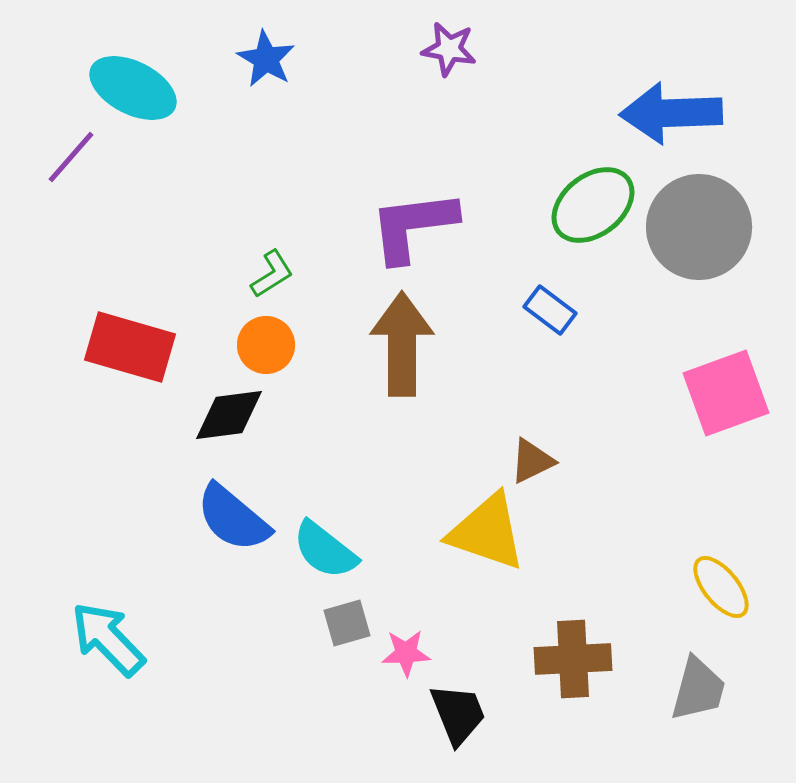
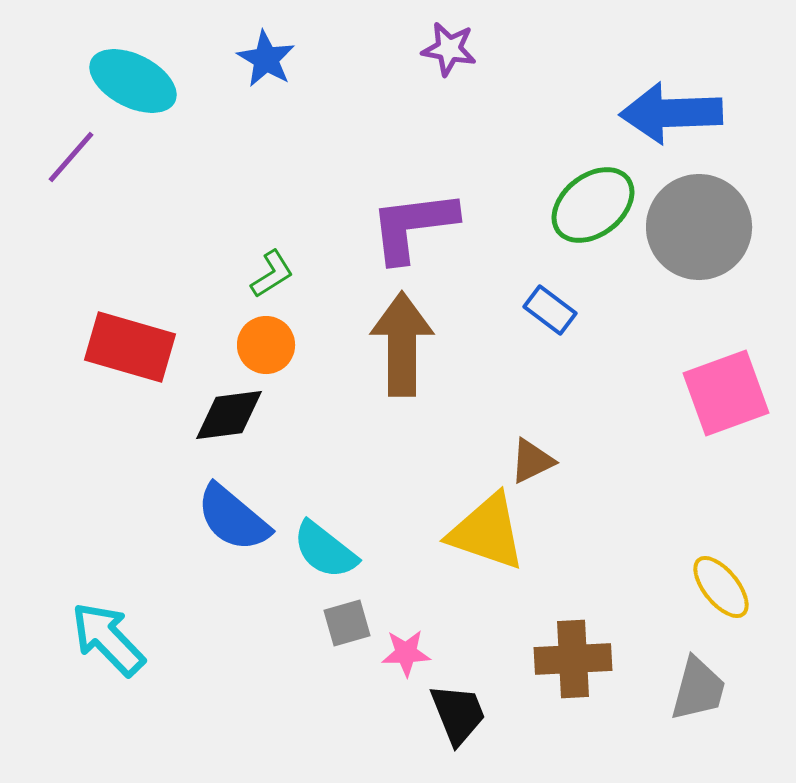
cyan ellipse: moved 7 px up
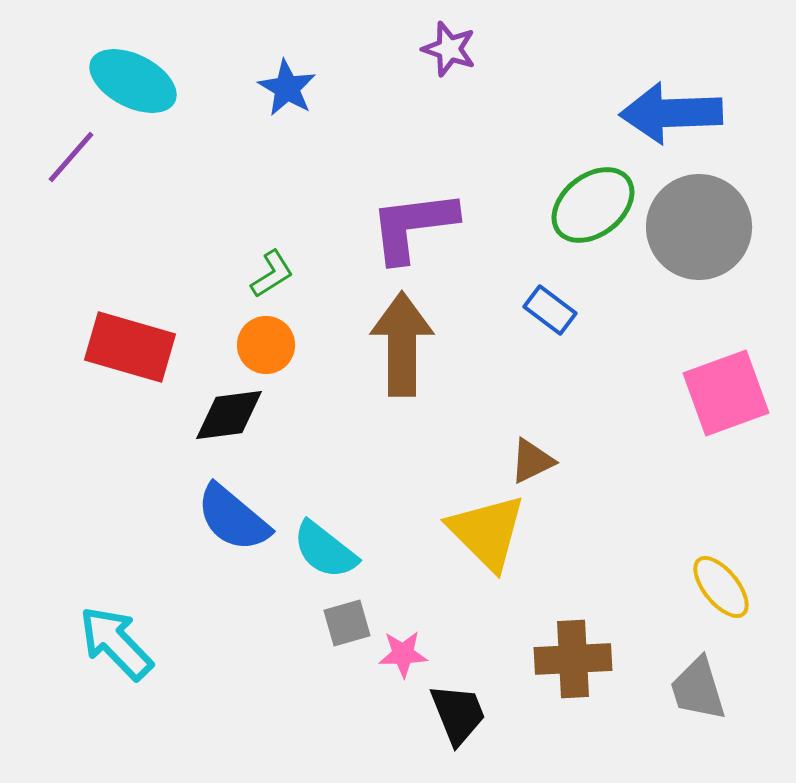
purple star: rotated 8 degrees clockwise
blue star: moved 21 px right, 29 px down
yellow triangle: rotated 26 degrees clockwise
cyan arrow: moved 8 px right, 4 px down
pink star: moved 3 px left, 1 px down
gray trapezoid: rotated 148 degrees clockwise
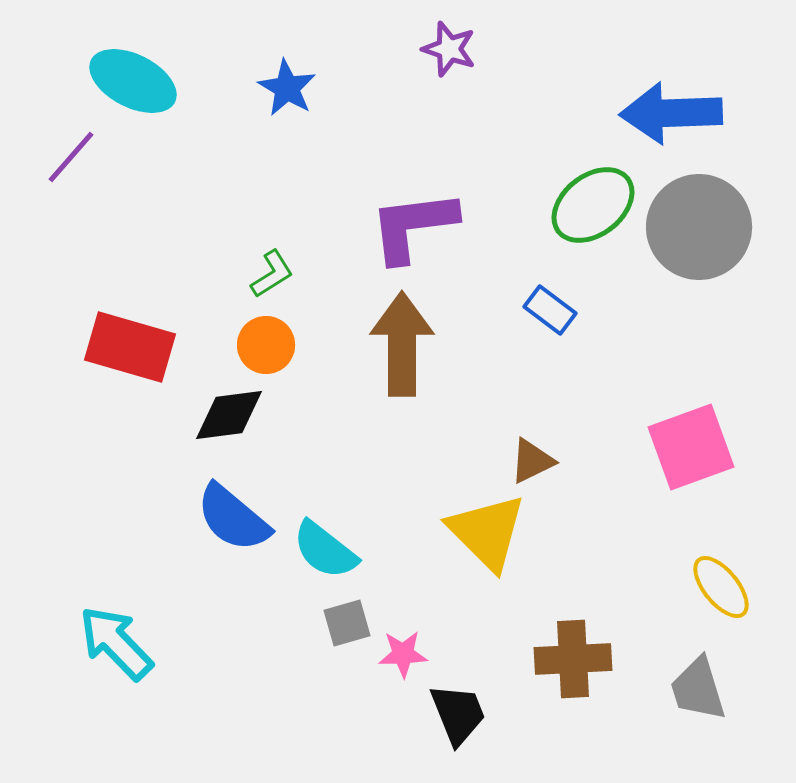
pink square: moved 35 px left, 54 px down
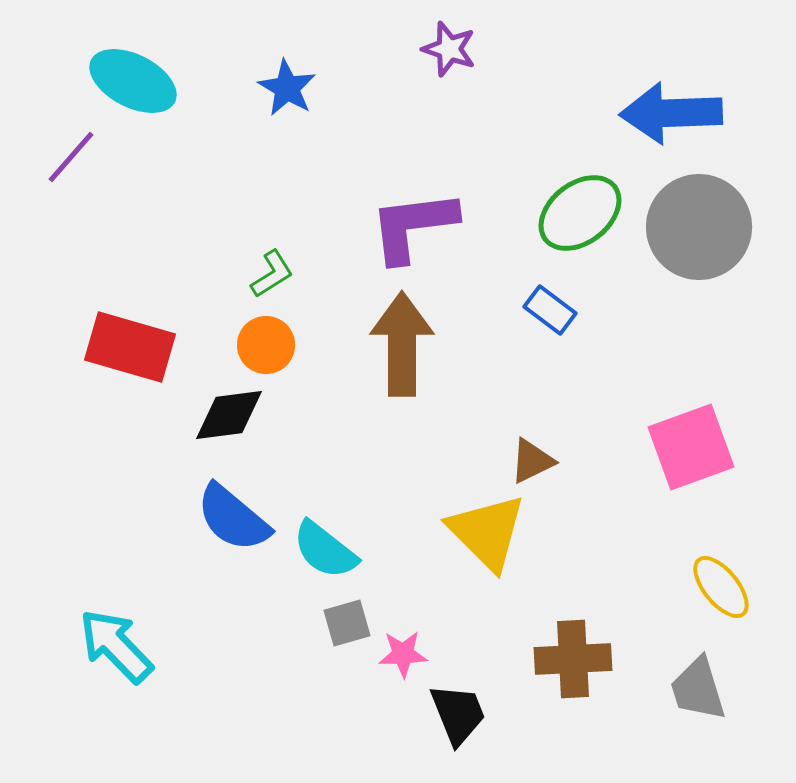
green ellipse: moved 13 px left, 8 px down
cyan arrow: moved 3 px down
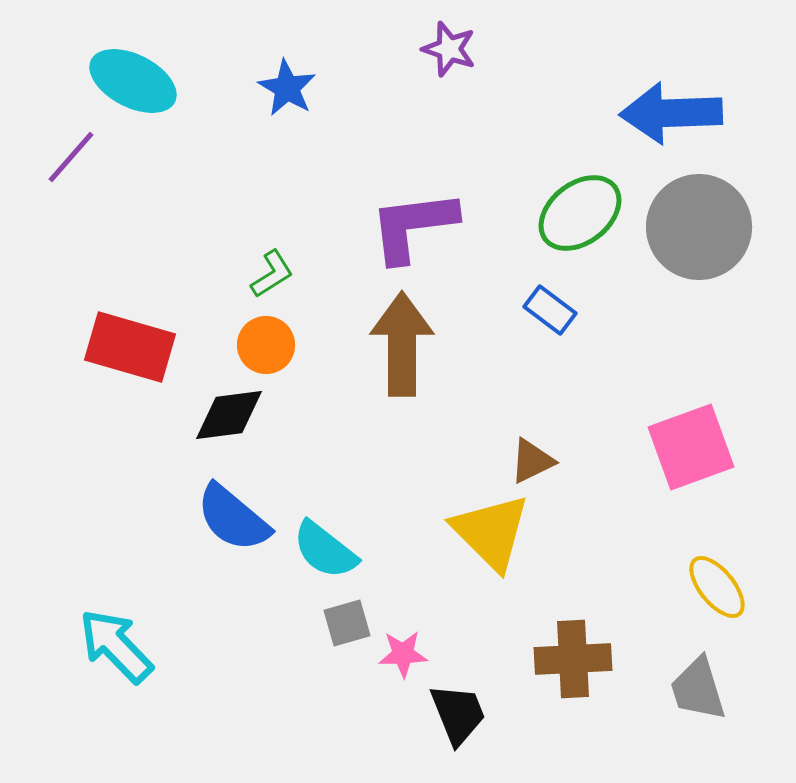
yellow triangle: moved 4 px right
yellow ellipse: moved 4 px left
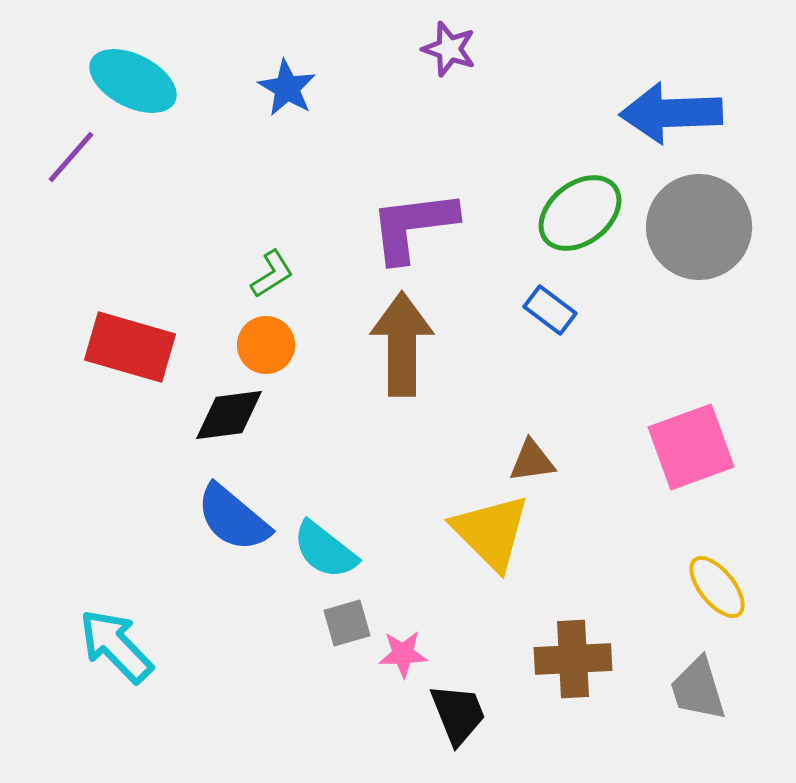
brown triangle: rotated 18 degrees clockwise
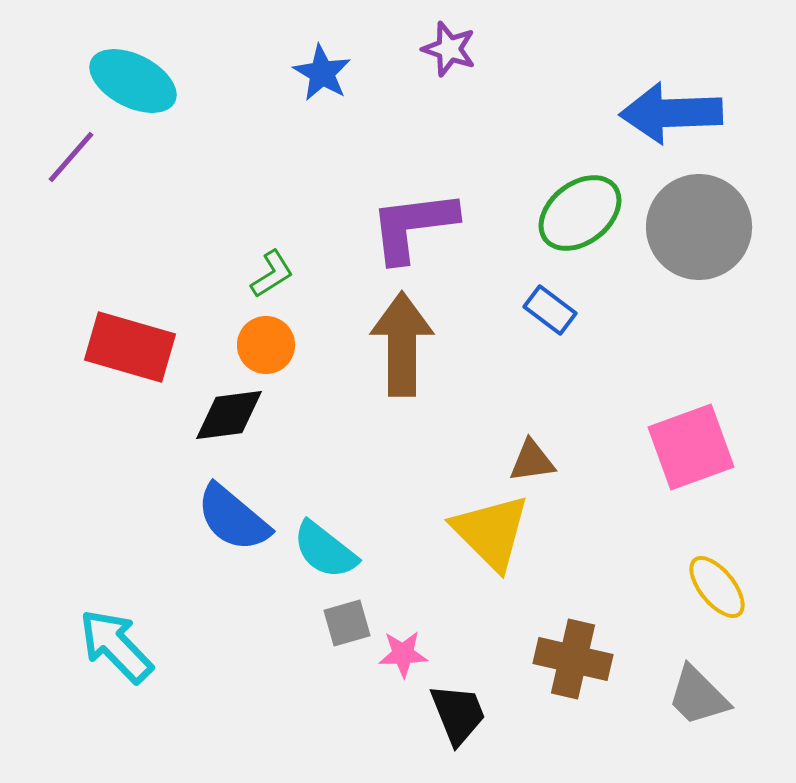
blue star: moved 35 px right, 15 px up
brown cross: rotated 16 degrees clockwise
gray trapezoid: moved 7 px down; rotated 28 degrees counterclockwise
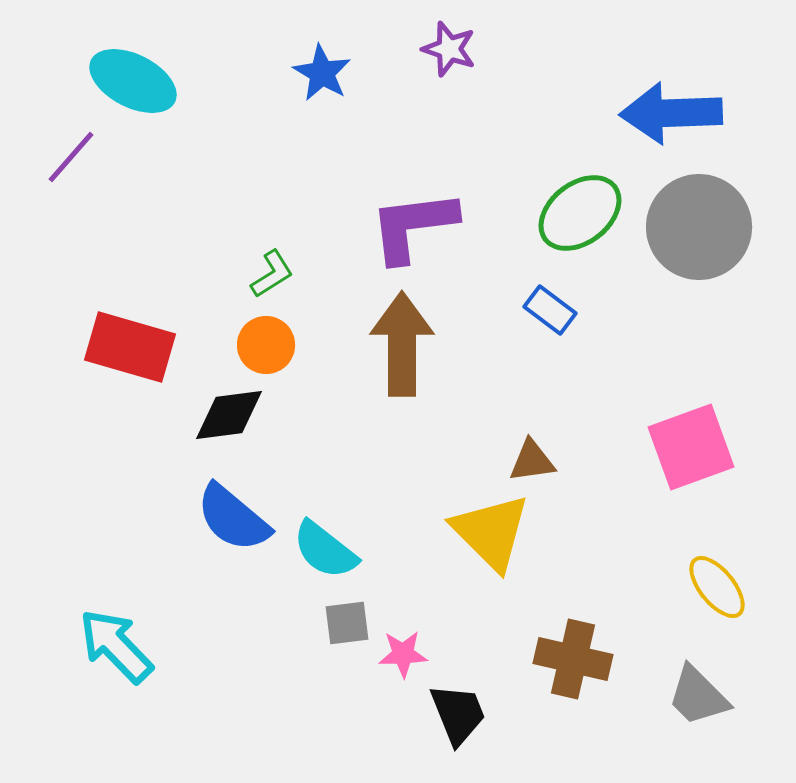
gray square: rotated 9 degrees clockwise
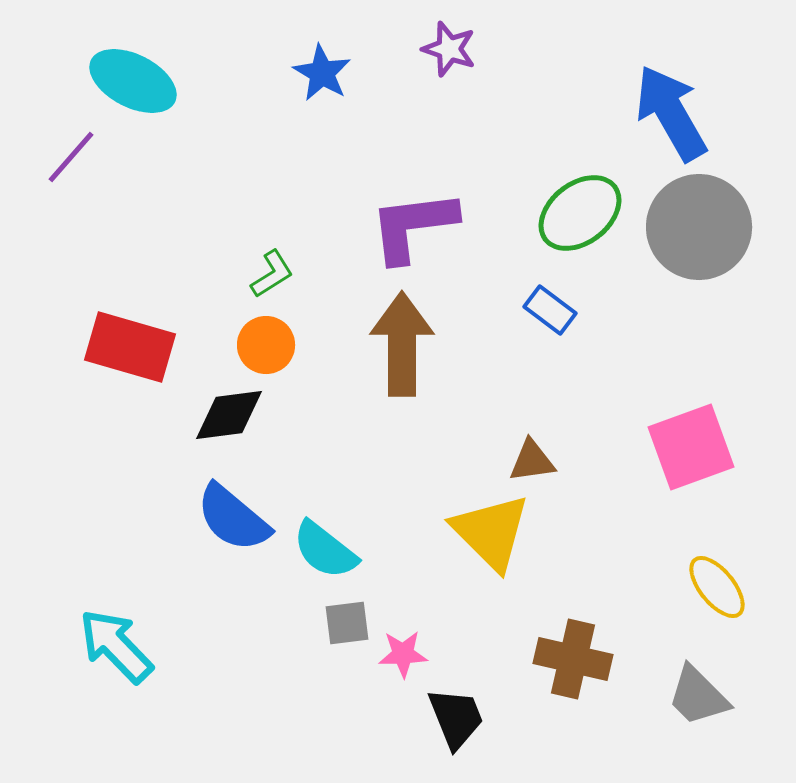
blue arrow: rotated 62 degrees clockwise
black trapezoid: moved 2 px left, 4 px down
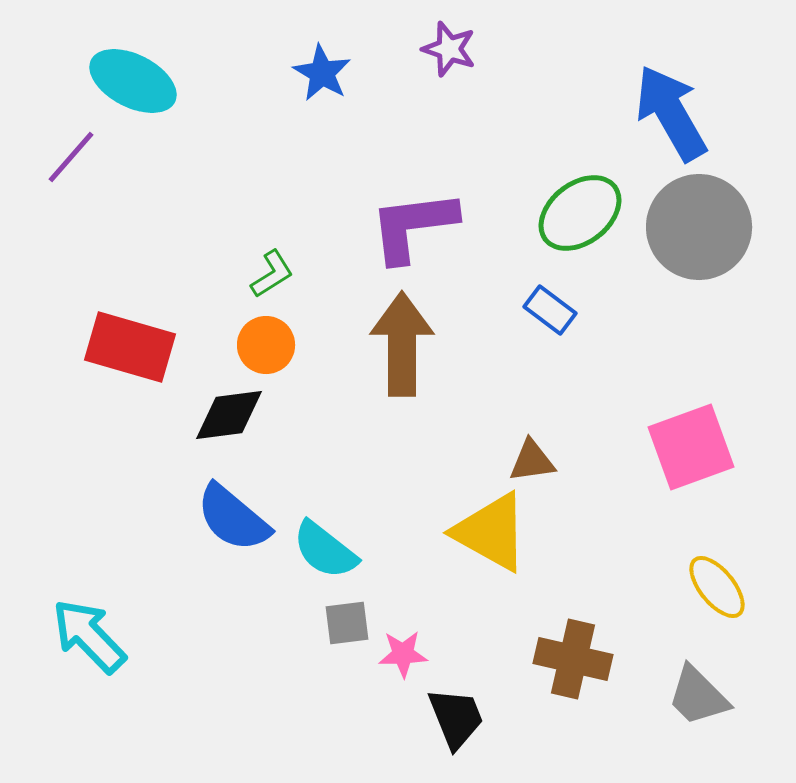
yellow triangle: rotated 16 degrees counterclockwise
cyan arrow: moved 27 px left, 10 px up
